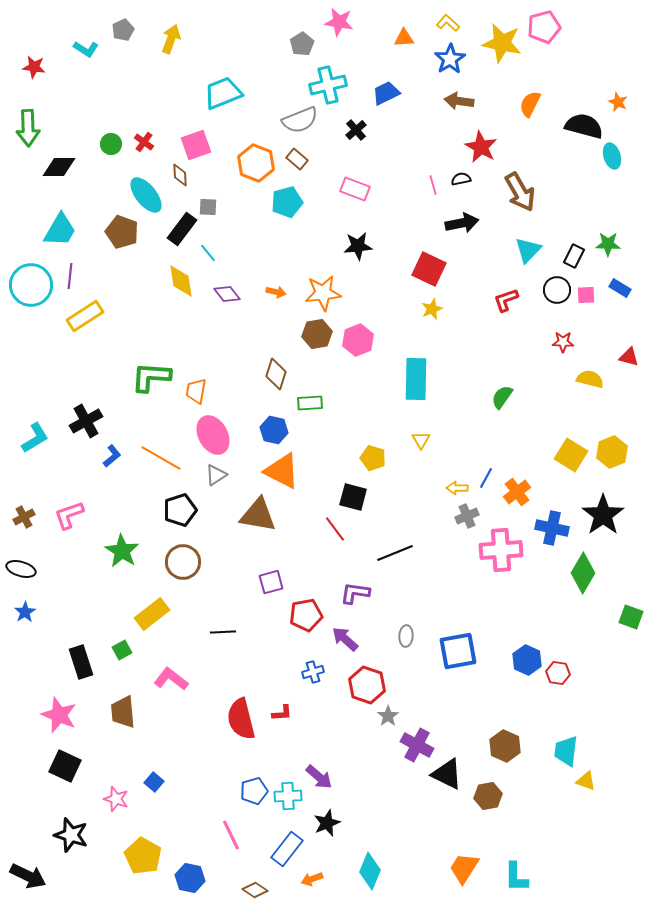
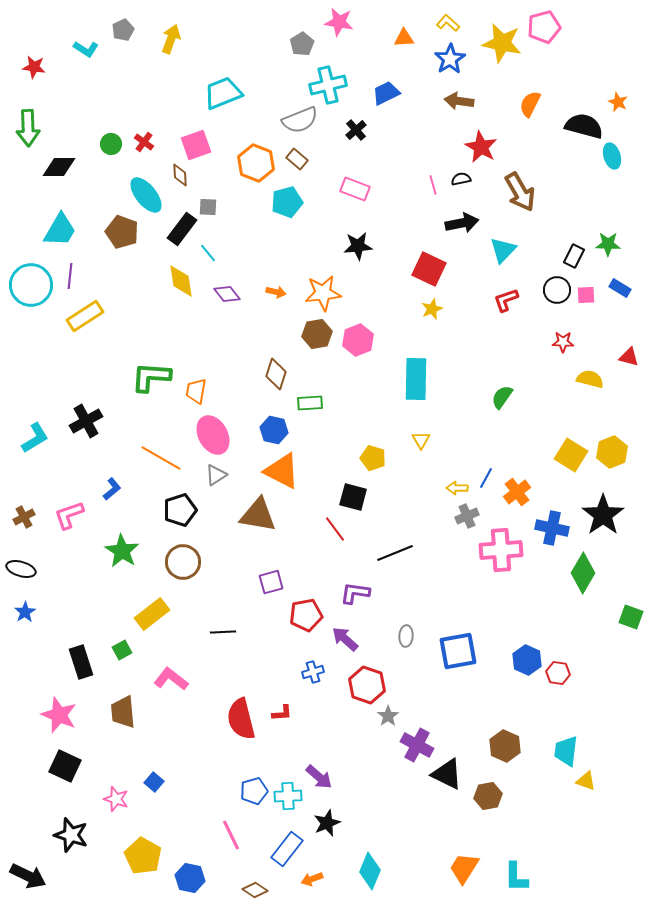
cyan triangle at (528, 250): moved 25 px left
blue L-shape at (112, 456): moved 33 px down
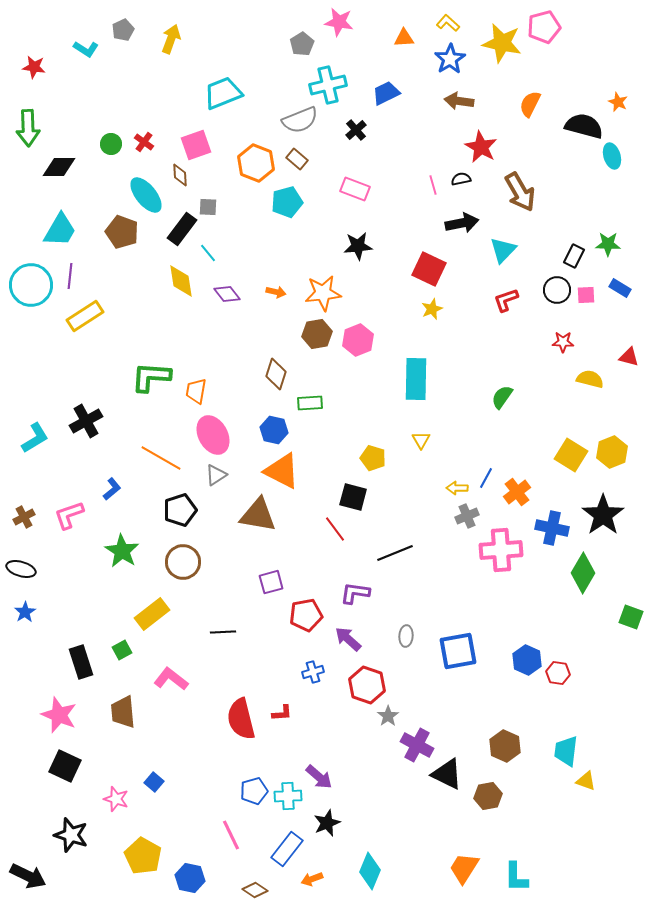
purple arrow at (345, 639): moved 3 px right
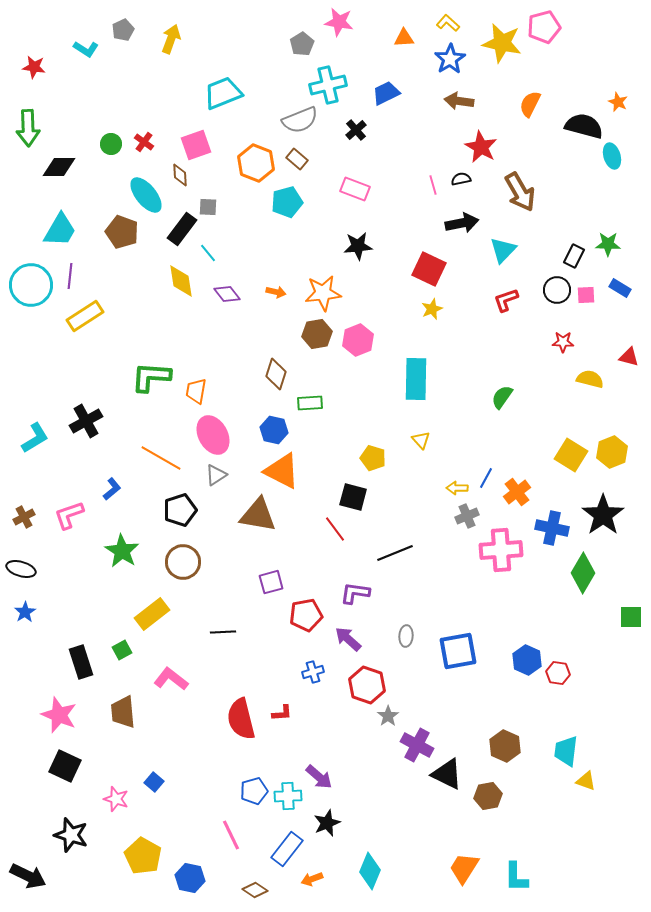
yellow triangle at (421, 440): rotated 12 degrees counterclockwise
green square at (631, 617): rotated 20 degrees counterclockwise
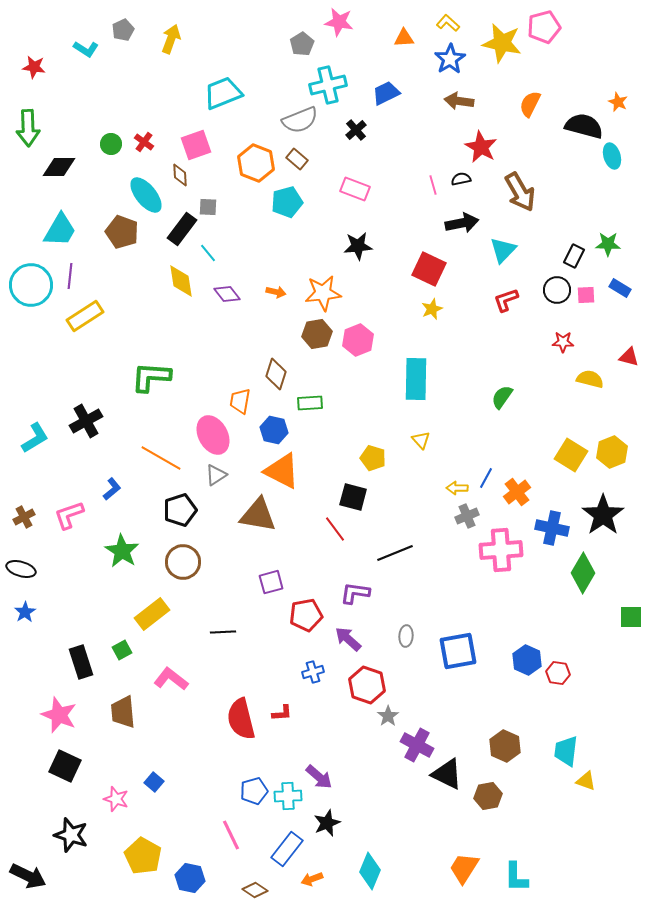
orange trapezoid at (196, 391): moved 44 px right, 10 px down
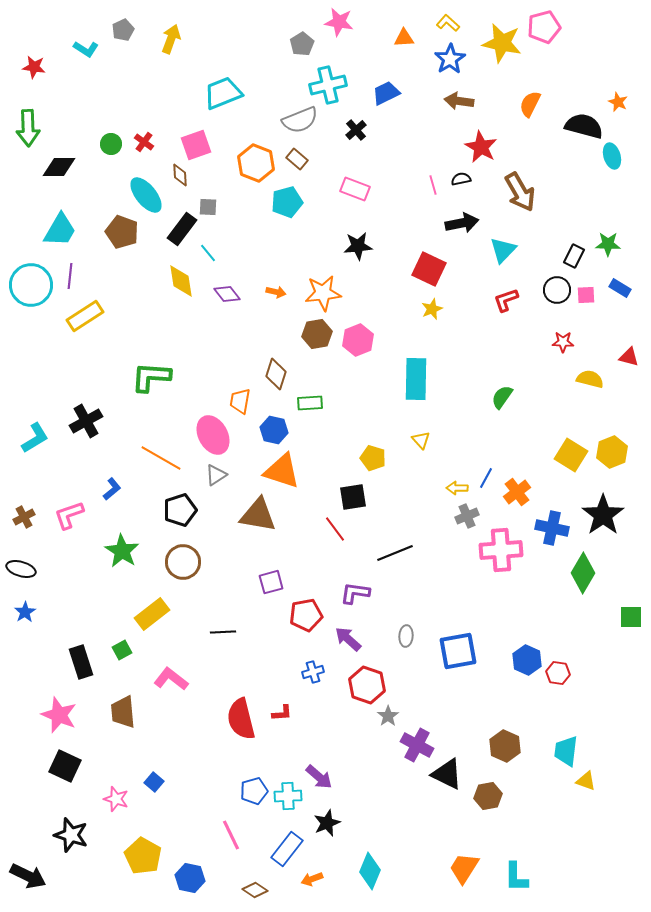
orange triangle at (282, 471): rotated 9 degrees counterclockwise
black square at (353, 497): rotated 24 degrees counterclockwise
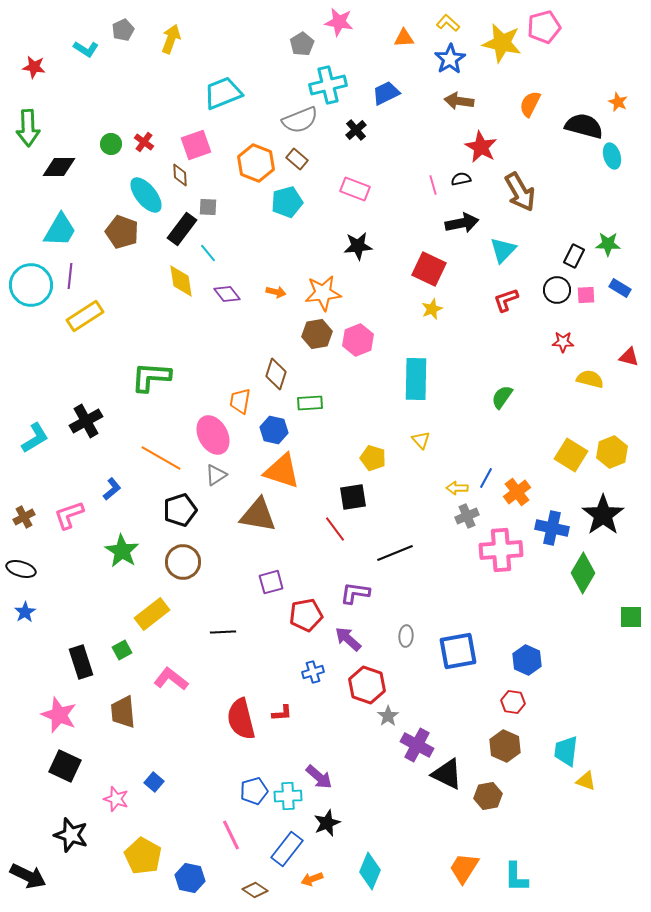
red hexagon at (558, 673): moved 45 px left, 29 px down
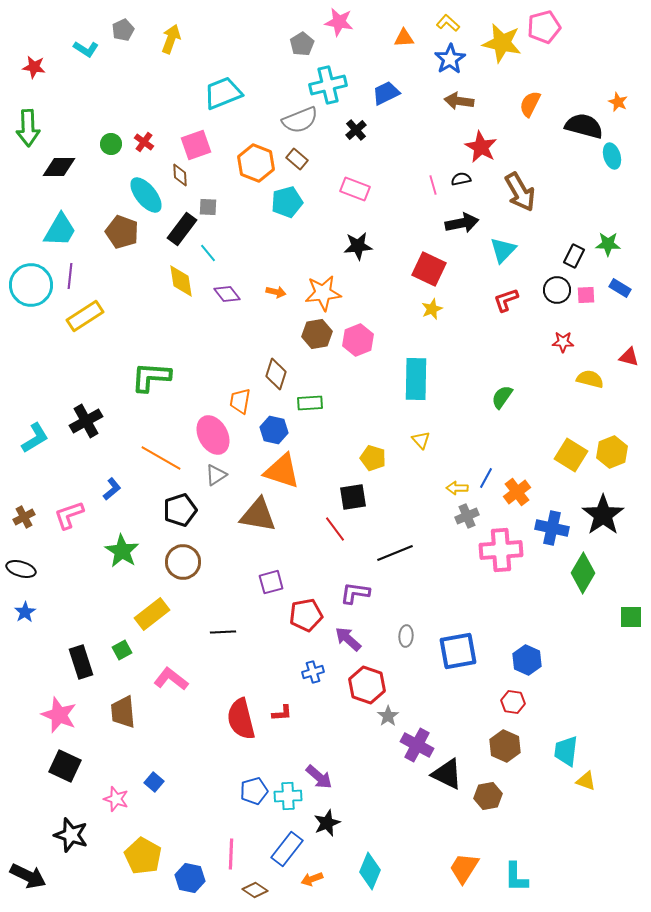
pink line at (231, 835): moved 19 px down; rotated 28 degrees clockwise
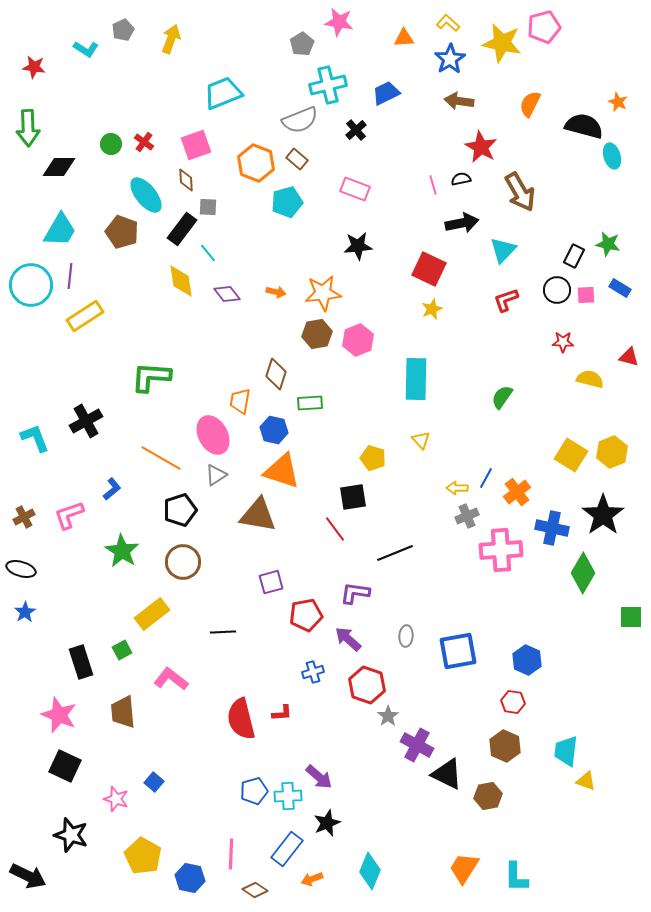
brown diamond at (180, 175): moved 6 px right, 5 px down
green star at (608, 244): rotated 10 degrees clockwise
cyan L-shape at (35, 438): rotated 80 degrees counterclockwise
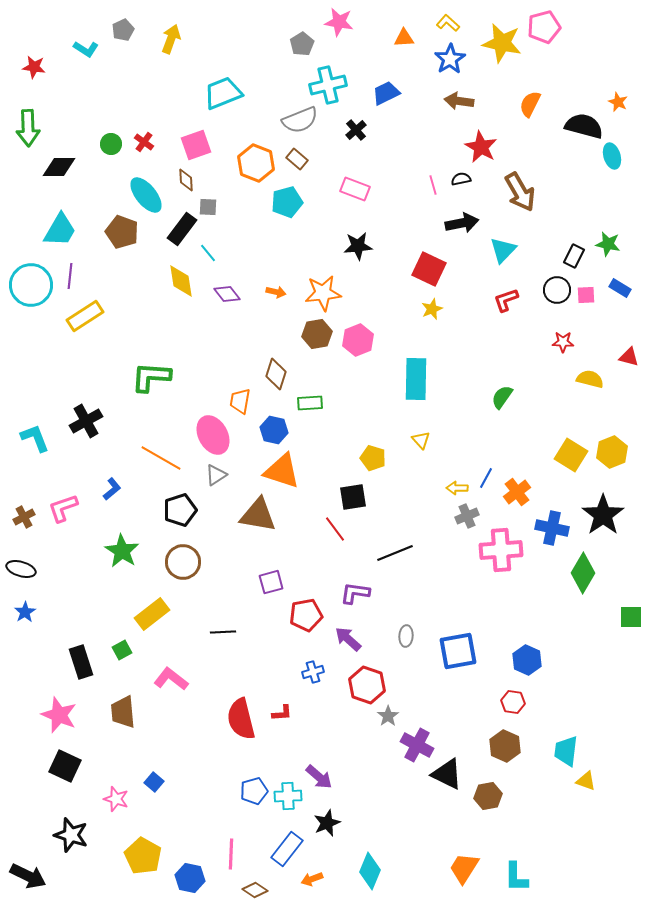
pink L-shape at (69, 515): moved 6 px left, 7 px up
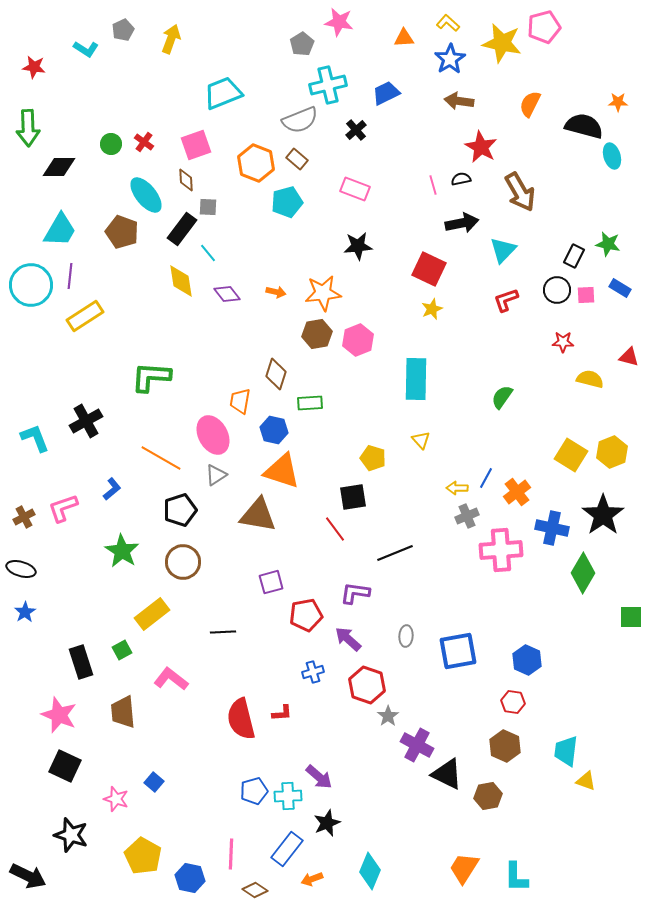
orange star at (618, 102): rotated 24 degrees counterclockwise
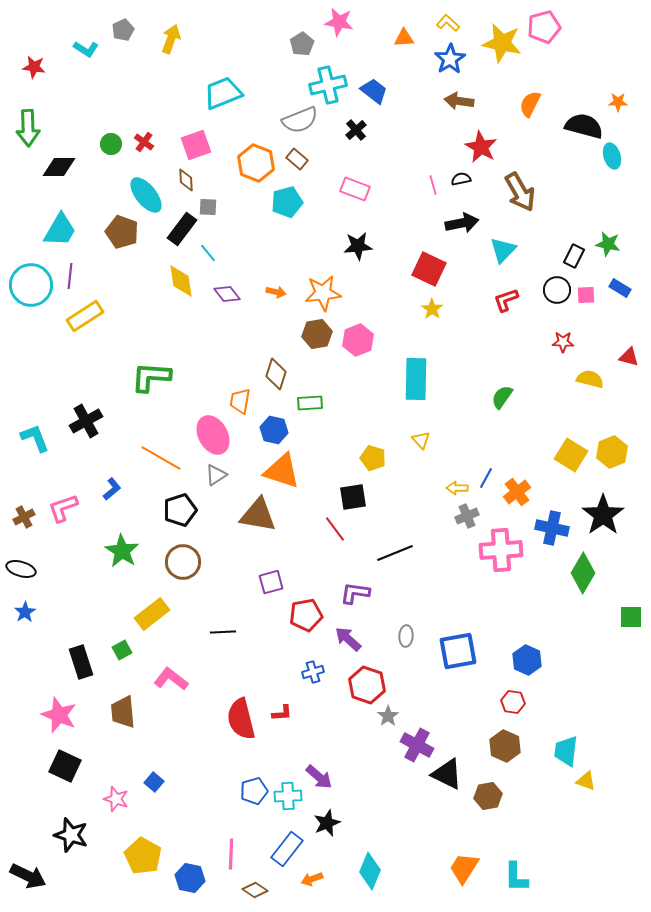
blue trapezoid at (386, 93): moved 12 px left, 2 px up; rotated 64 degrees clockwise
yellow star at (432, 309): rotated 15 degrees counterclockwise
